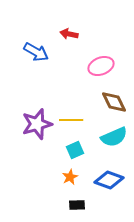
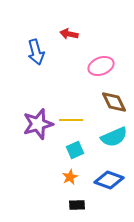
blue arrow: rotated 45 degrees clockwise
purple star: moved 1 px right
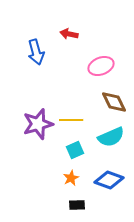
cyan semicircle: moved 3 px left
orange star: moved 1 px right, 1 px down
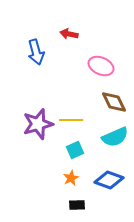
pink ellipse: rotated 45 degrees clockwise
cyan semicircle: moved 4 px right
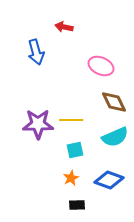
red arrow: moved 5 px left, 7 px up
purple star: rotated 16 degrees clockwise
cyan square: rotated 12 degrees clockwise
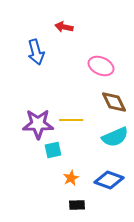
cyan square: moved 22 px left
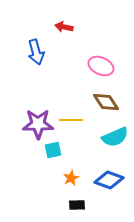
brown diamond: moved 8 px left; rotated 8 degrees counterclockwise
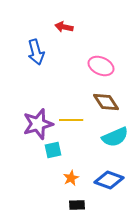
purple star: rotated 16 degrees counterclockwise
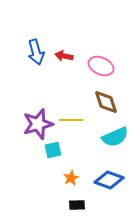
red arrow: moved 29 px down
brown diamond: rotated 16 degrees clockwise
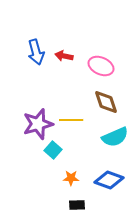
cyan square: rotated 36 degrees counterclockwise
orange star: rotated 28 degrees clockwise
